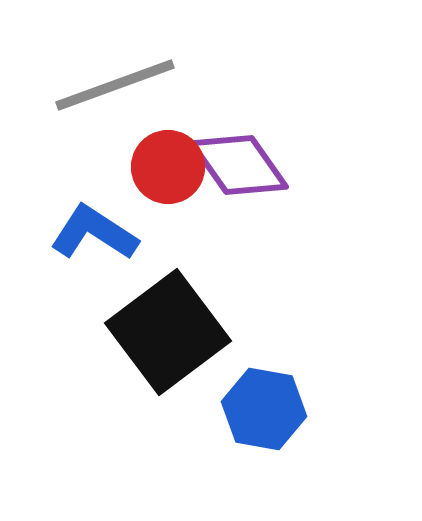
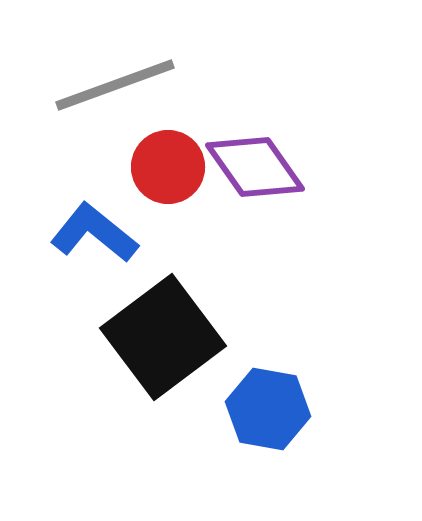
purple diamond: moved 16 px right, 2 px down
blue L-shape: rotated 6 degrees clockwise
black square: moved 5 px left, 5 px down
blue hexagon: moved 4 px right
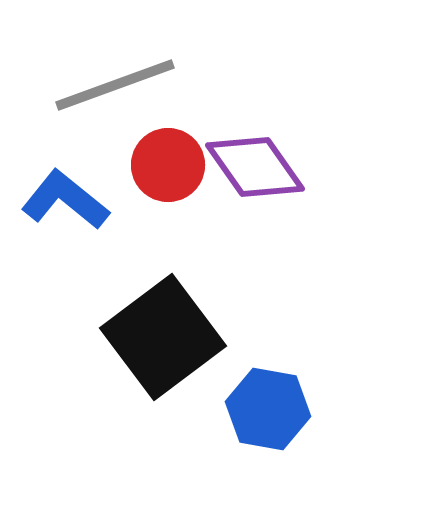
red circle: moved 2 px up
blue L-shape: moved 29 px left, 33 px up
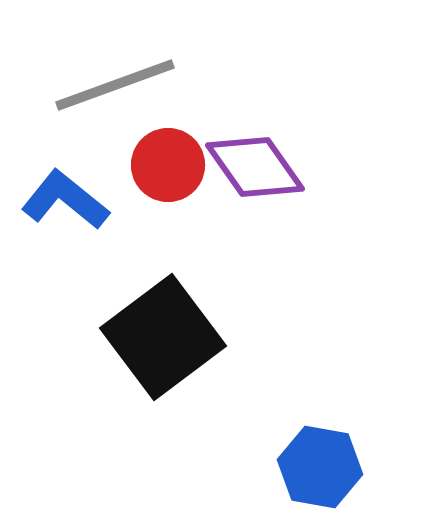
blue hexagon: moved 52 px right, 58 px down
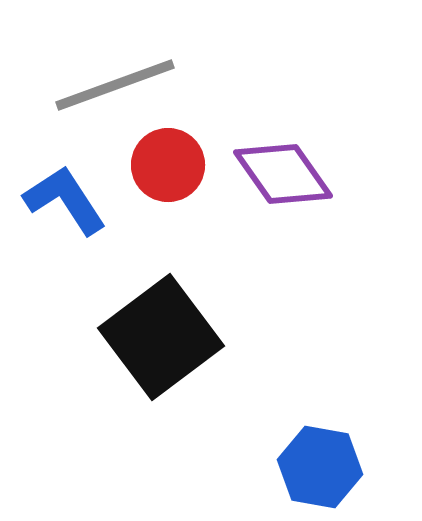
purple diamond: moved 28 px right, 7 px down
blue L-shape: rotated 18 degrees clockwise
black square: moved 2 px left
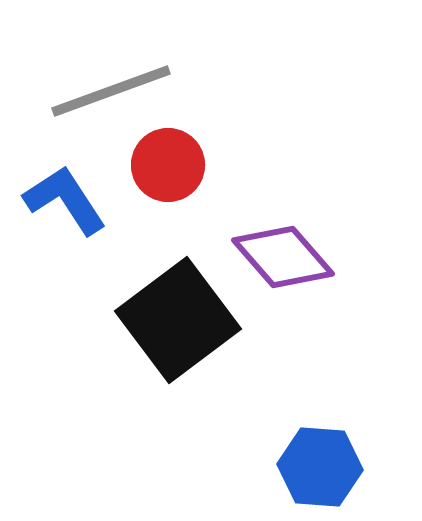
gray line: moved 4 px left, 6 px down
purple diamond: moved 83 px down; rotated 6 degrees counterclockwise
black square: moved 17 px right, 17 px up
blue hexagon: rotated 6 degrees counterclockwise
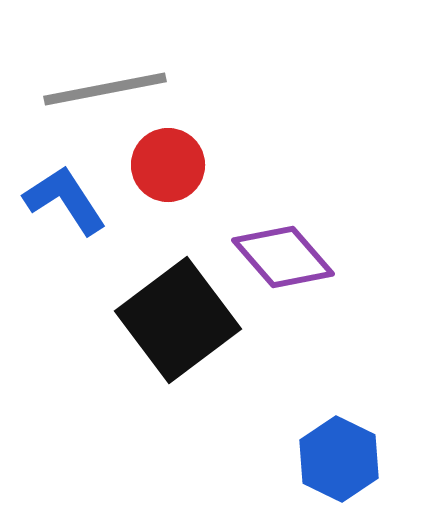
gray line: moved 6 px left, 2 px up; rotated 9 degrees clockwise
blue hexagon: moved 19 px right, 8 px up; rotated 22 degrees clockwise
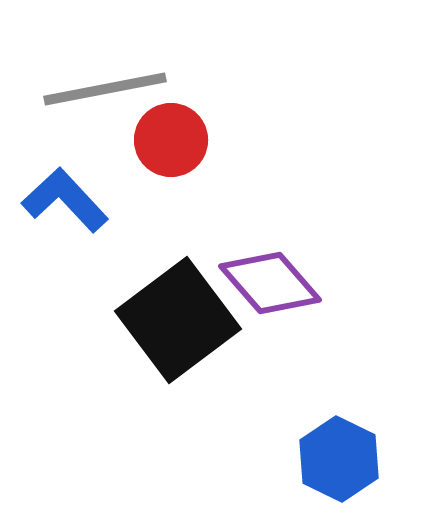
red circle: moved 3 px right, 25 px up
blue L-shape: rotated 10 degrees counterclockwise
purple diamond: moved 13 px left, 26 px down
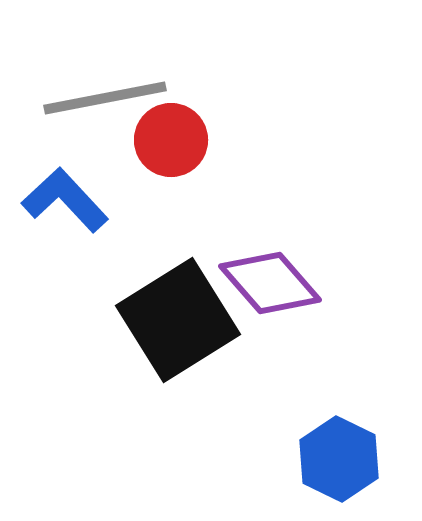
gray line: moved 9 px down
black square: rotated 5 degrees clockwise
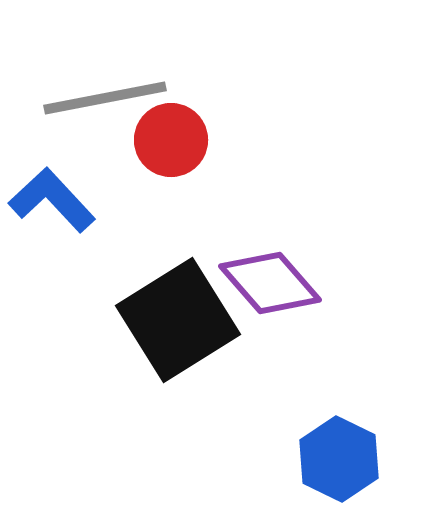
blue L-shape: moved 13 px left
